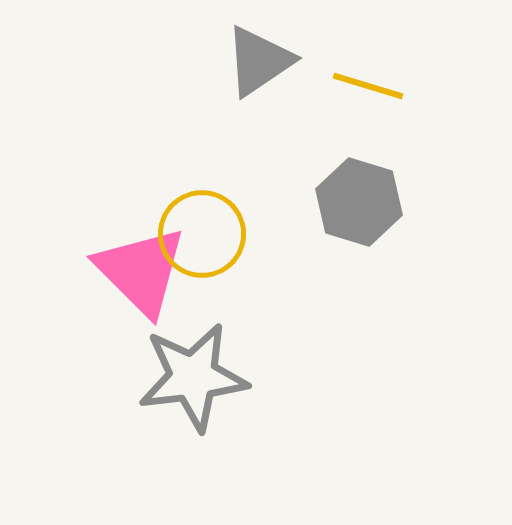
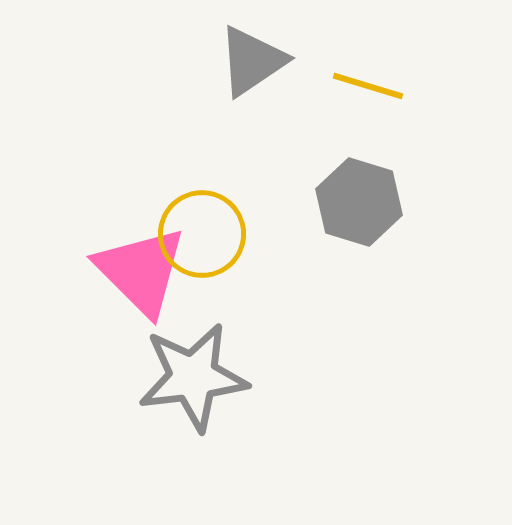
gray triangle: moved 7 px left
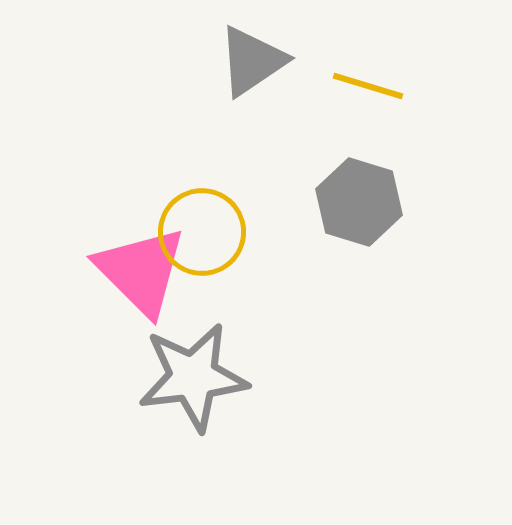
yellow circle: moved 2 px up
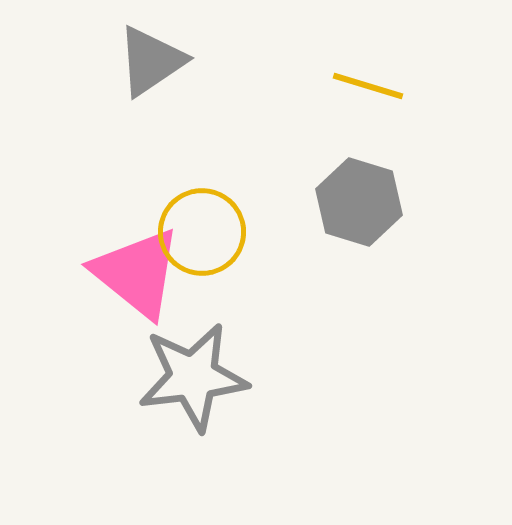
gray triangle: moved 101 px left
pink triangle: moved 4 px left, 2 px down; rotated 6 degrees counterclockwise
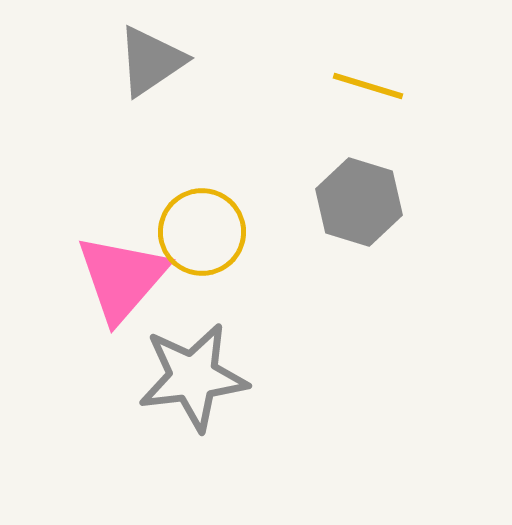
pink triangle: moved 15 px left, 5 px down; rotated 32 degrees clockwise
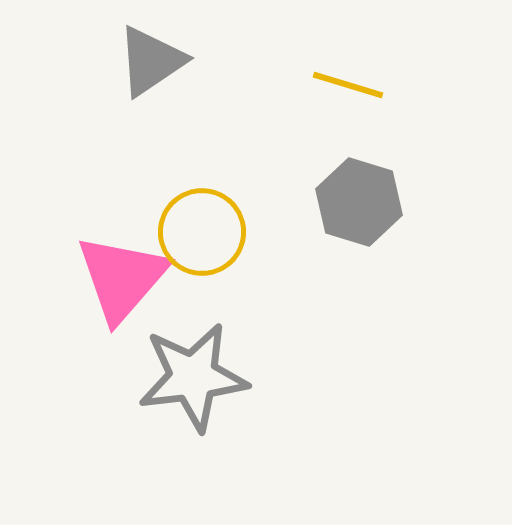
yellow line: moved 20 px left, 1 px up
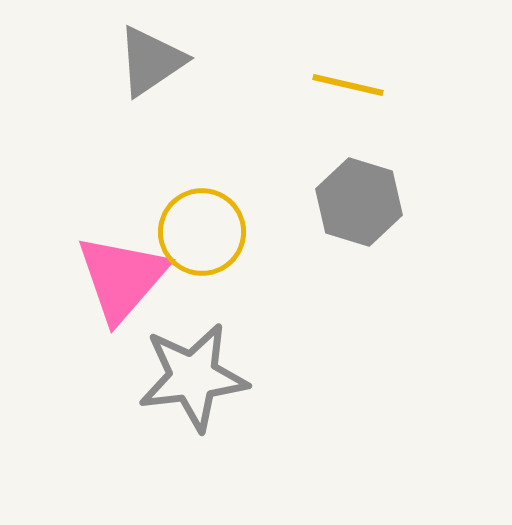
yellow line: rotated 4 degrees counterclockwise
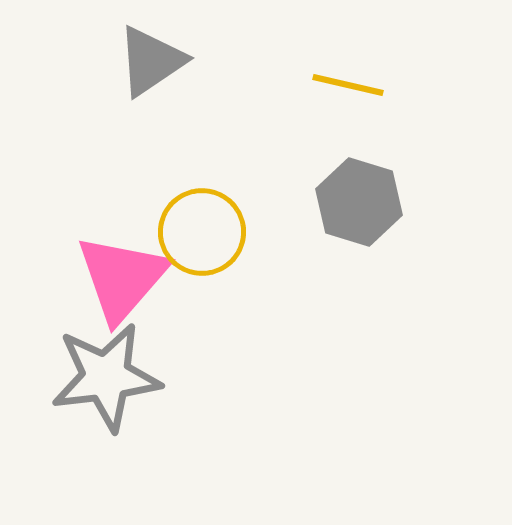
gray star: moved 87 px left
